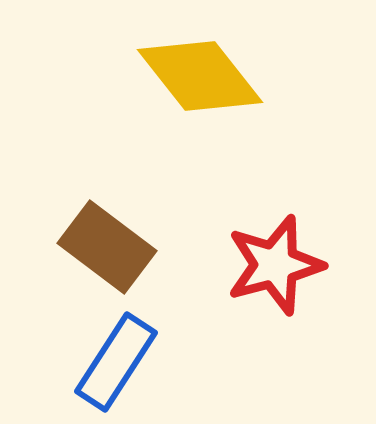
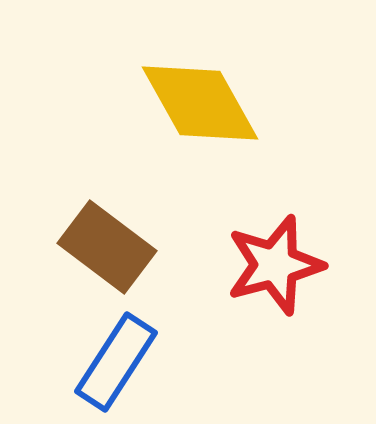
yellow diamond: moved 27 px down; rotated 9 degrees clockwise
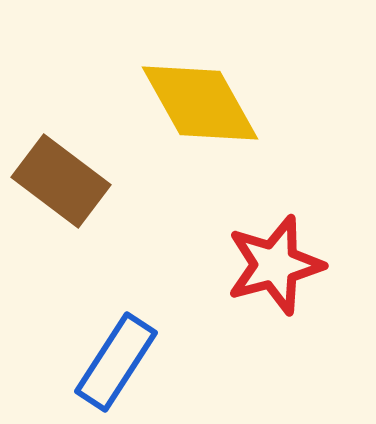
brown rectangle: moved 46 px left, 66 px up
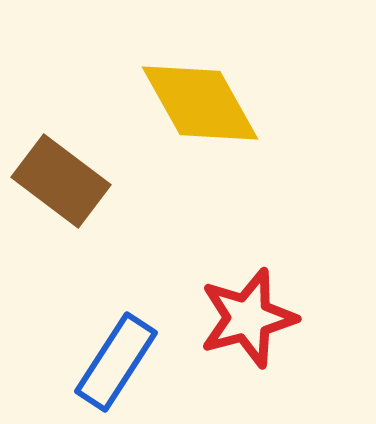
red star: moved 27 px left, 53 px down
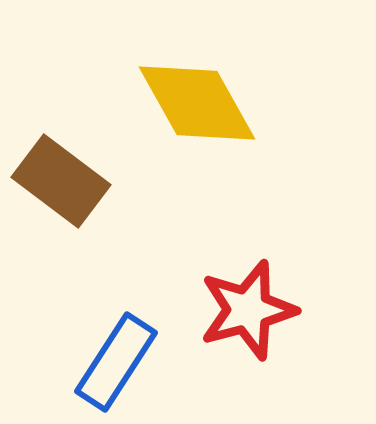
yellow diamond: moved 3 px left
red star: moved 8 px up
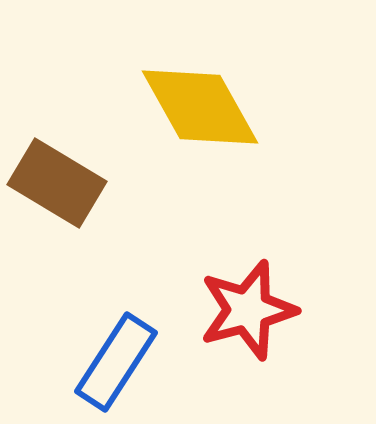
yellow diamond: moved 3 px right, 4 px down
brown rectangle: moved 4 px left, 2 px down; rotated 6 degrees counterclockwise
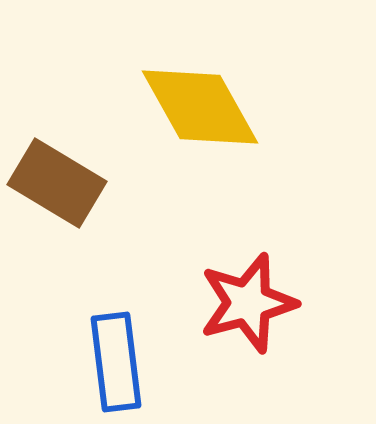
red star: moved 7 px up
blue rectangle: rotated 40 degrees counterclockwise
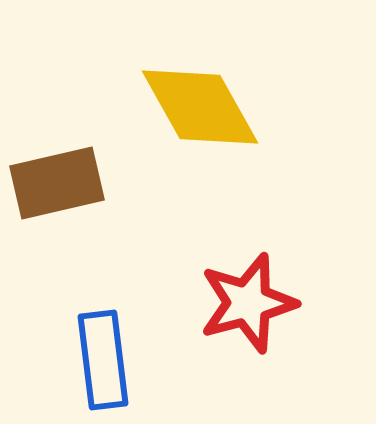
brown rectangle: rotated 44 degrees counterclockwise
blue rectangle: moved 13 px left, 2 px up
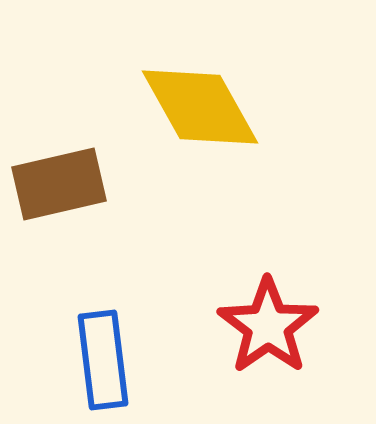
brown rectangle: moved 2 px right, 1 px down
red star: moved 20 px right, 23 px down; rotated 20 degrees counterclockwise
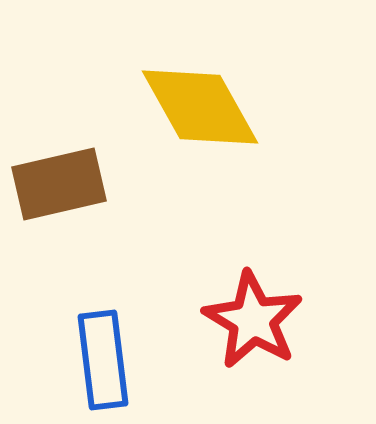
red star: moved 15 px left, 6 px up; rotated 6 degrees counterclockwise
